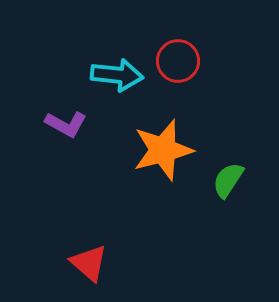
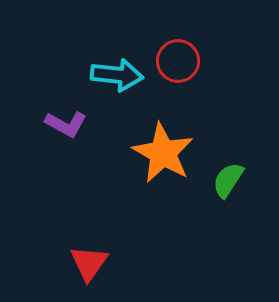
orange star: moved 3 px down; rotated 28 degrees counterclockwise
red triangle: rotated 24 degrees clockwise
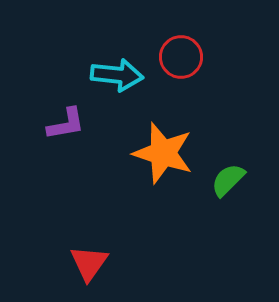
red circle: moved 3 px right, 4 px up
purple L-shape: rotated 39 degrees counterclockwise
orange star: rotated 12 degrees counterclockwise
green semicircle: rotated 12 degrees clockwise
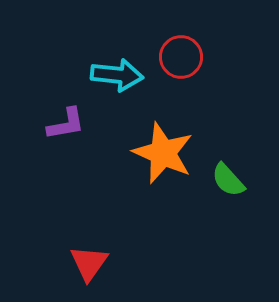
orange star: rotated 6 degrees clockwise
green semicircle: rotated 87 degrees counterclockwise
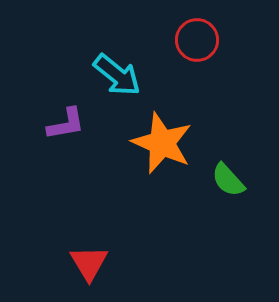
red circle: moved 16 px right, 17 px up
cyan arrow: rotated 33 degrees clockwise
orange star: moved 1 px left, 10 px up
red triangle: rotated 6 degrees counterclockwise
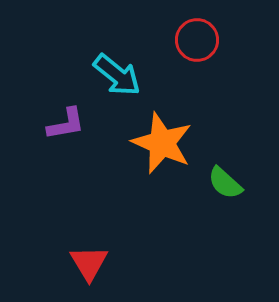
green semicircle: moved 3 px left, 3 px down; rotated 6 degrees counterclockwise
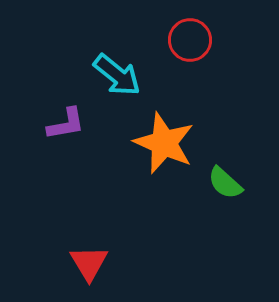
red circle: moved 7 px left
orange star: moved 2 px right
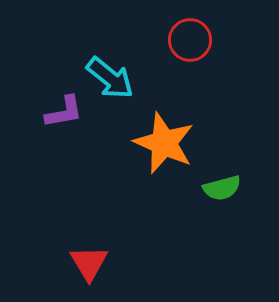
cyan arrow: moved 7 px left, 3 px down
purple L-shape: moved 2 px left, 12 px up
green semicircle: moved 3 px left, 5 px down; rotated 57 degrees counterclockwise
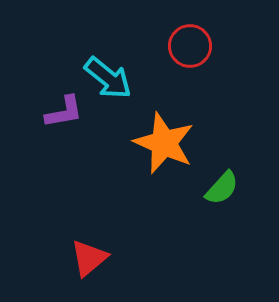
red circle: moved 6 px down
cyan arrow: moved 2 px left
green semicircle: rotated 33 degrees counterclockwise
red triangle: moved 5 px up; rotated 21 degrees clockwise
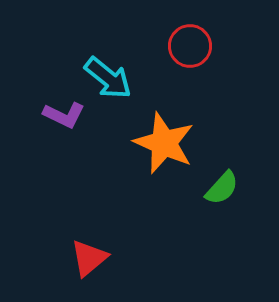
purple L-shape: moved 3 px down; rotated 36 degrees clockwise
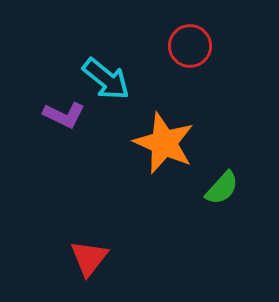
cyan arrow: moved 2 px left, 1 px down
red triangle: rotated 12 degrees counterclockwise
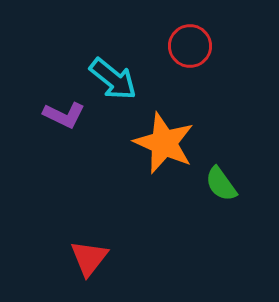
cyan arrow: moved 7 px right
green semicircle: moved 1 px left, 4 px up; rotated 102 degrees clockwise
